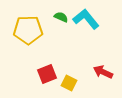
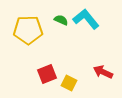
green semicircle: moved 3 px down
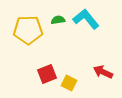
green semicircle: moved 3 px left; rotated 32 degrees counterclockwise
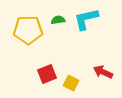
cyan L-shape: rotated 64 degrees counterclockwise
yellow square: moved 2 px right
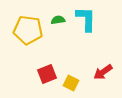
cyan L-shape: rotated 104 degrees clockwise
yellow pentagon: rotated 8 degrees clockwise
red arrow: rotated 60 degrees counterclockwise
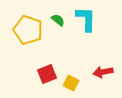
green semicircle: rotated 48 degrees clockwise
yellow pentagon: rotated 12 degrees clockwise
red arrow: rotated 24 degrees clockwise
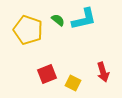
cyan L-shape: moved 2 px left; rotated 76 degrees clockwise
red arrow: rotated 96 degrees counterclockwise
yellow square: moved 2 px right
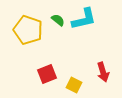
yellow square: moved 1 px right, 2 px down
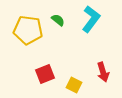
cyan L-shape: moved 7 px right; rotated 40 degrees counterclockwise
yellow pentagon: rotated 12 degrees counterclockwise
red square: moved 2 px left
